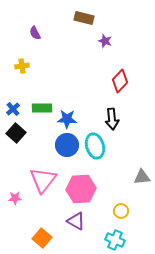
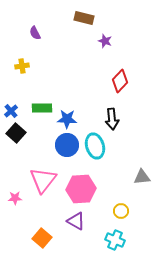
blue cross: moved 2 px left, 2 px down
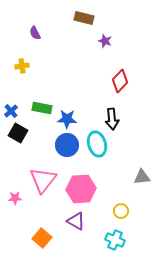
green rectangle: rotated 12 degrees clockwise
black square: moved 2 px right; rotated 12 degrees counterclockwise
cyan ellipse: moved 2 px right, 2 px up
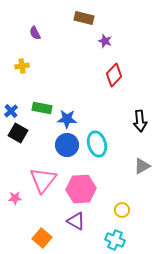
red diamond: moved 6 px left, 6 px up
black arrow: moved 28 px right, 2 px down
gray triangle: moved 11 px up; rotated 24 degrees counterclockwise
yellow circle: moved 1 px right, 1 px up
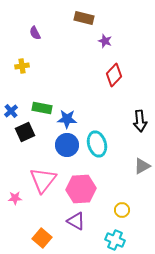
black square: moved 7 px right, 1 px up; rotated 36 degrees clockwise
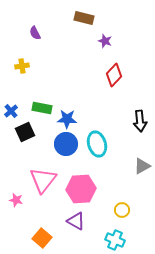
blue circle: moved 1 px left, 1 px up
pink star: moved 1 px right, 2 px down; rotated 16 degrees clockwise
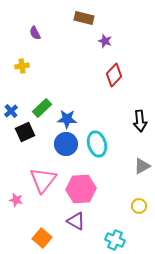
green rectangle: rotated 54 degrees counterclockwise
yellow circle: moved 17 px right, 4 px up
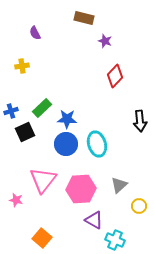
red diamond: moved 1 px right, 1 px down
blue cross: rotated 24 degrees clockwise
gray triangle: moved 23 px left, 19 px down; rotated 12 degrees counterclockwise
purple triangle: moved 18 px right, 1 px up
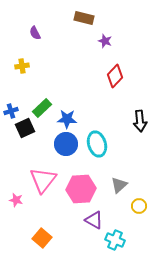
black square: moved 4 px up
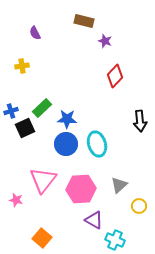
brown rectangle: moved 3 px down
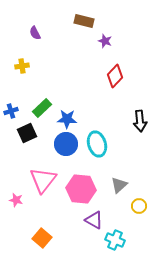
black square: moved 2 px right, 5 px down
pink hexagon: rotated 8 degrees clockwise
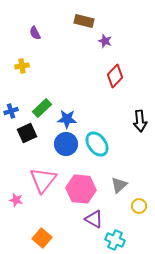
cyan ellipse: rotated 20 degrees counterclockwise
purple triangle: moved 1 px up
